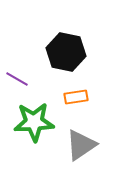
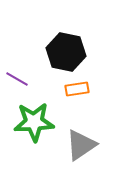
orange rectangle: moved 1 px right, 8 px up
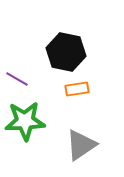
green star: moved 9 px left, 1 px up
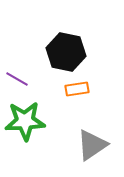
gray triangle: moved 11 px right
